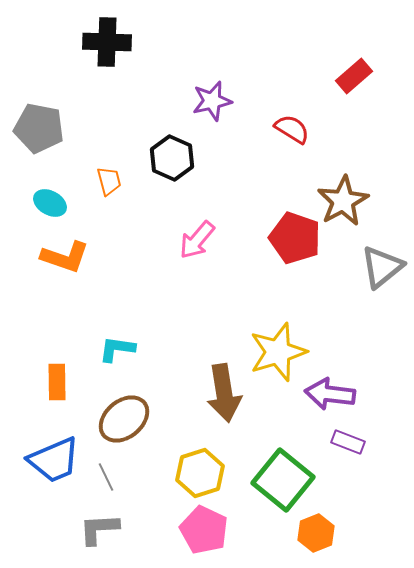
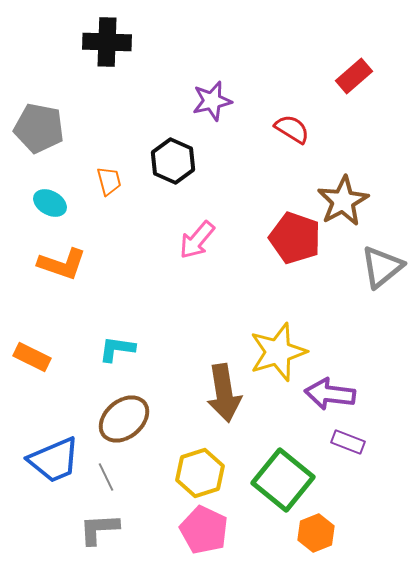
black hexagon: moved 1 px right, 3 px down
orange L-shape: moved 3 px left, 7 px down
orange rectangle: moved 25 px left, 25 px up; rotated 63 degrees counterclockwise
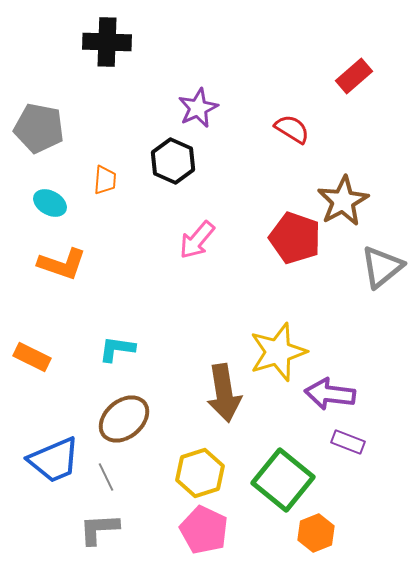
purple star: moved 14 px left, 7 px down; rotated 12 degrees counterclockwise
orange trapezoid: moved 4 px left, 1 px up; rotated 20 degrees clockwise
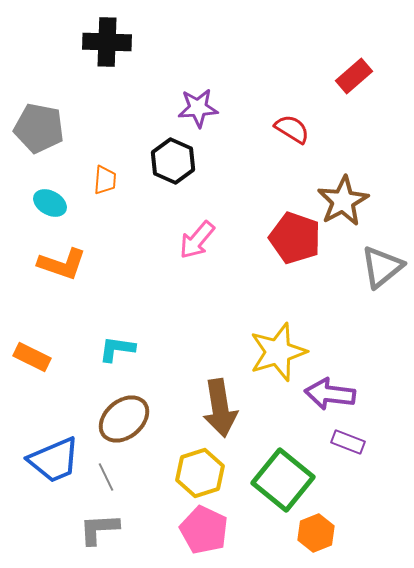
purple star: rotated 21 degrees clockwise
brown arrow: moved 4 px left, 15 px down
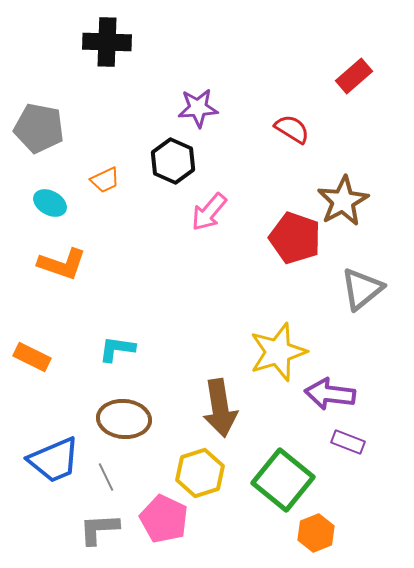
orange trapezoid: rotated 60 degrees clockwise
pink arrow: moved 12 px right, 28 px up
gray triangle: moved 20 px left, 22 px down
brown ellipse: rotated 45 degrees clockwise
pink pentagon: moved 40 px left, 11 px up
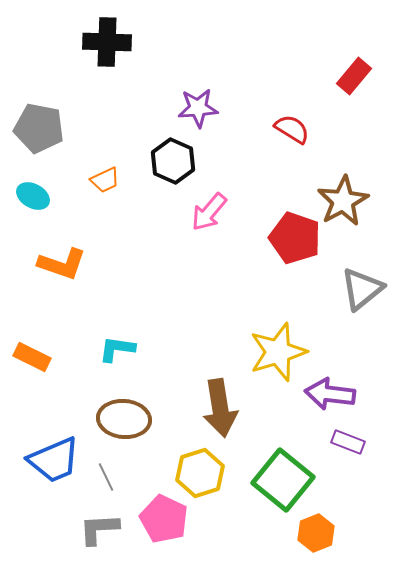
red rectangle: rotated 9 degrees counterclockwise
cyan ellipse: moved 17 px left, 7 px up
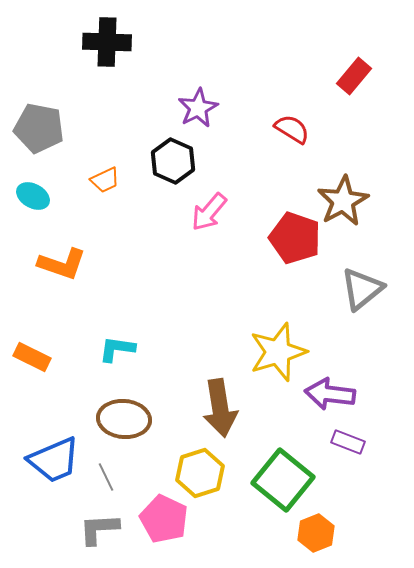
purple star: rotated 24 degrees counterclockwise
